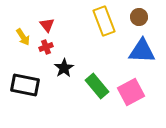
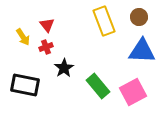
green rectangle: moved 1 px right
pink square: moved 2 px right
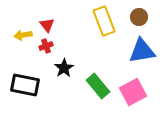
yellow arrow: moved 2 px up; rotated 114 degrees clockwise
red cross: moved 1 px up
blue triangle: rotated 12 degrees counterclockwise
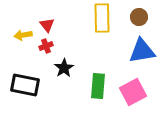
yellow rectangle: moved 2 px left, 3 px up; rotated 20 degrees clockwise
green rectangle: rotated 45 degrees clockwise
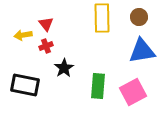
red triangle: moved 1 px left, 1 px up
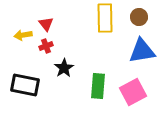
yellow rectangle: moved 3 px right
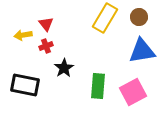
yellow rectangle: rotated 32 degrees clockwise
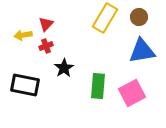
red triangle: rotated 21 degrees clockwise
pink square: moved 1 px left, 1 px down
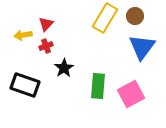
brown circle: moved 4 px left, 1 px up
blue triangle: moved 4 px up; rotated 44 degrees counterclockwise
black rectangle: rotated 8 degrees clockwise
pink square: moved 1 px left, 1 px down
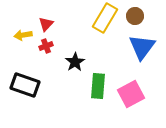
black star: moved 11 px right, 6 px up
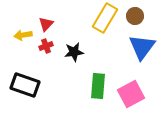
black star: moved 1 px left, 10 px up; rotated 24 degrees clockwise
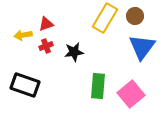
red triangle: rotated 28 degrees clockwise
pink square: rotated 12 degrees counterclockwise
